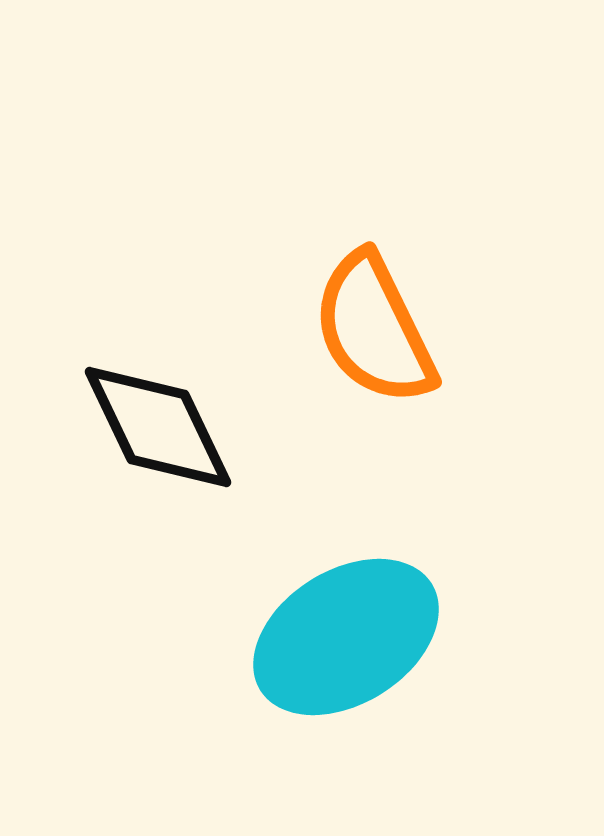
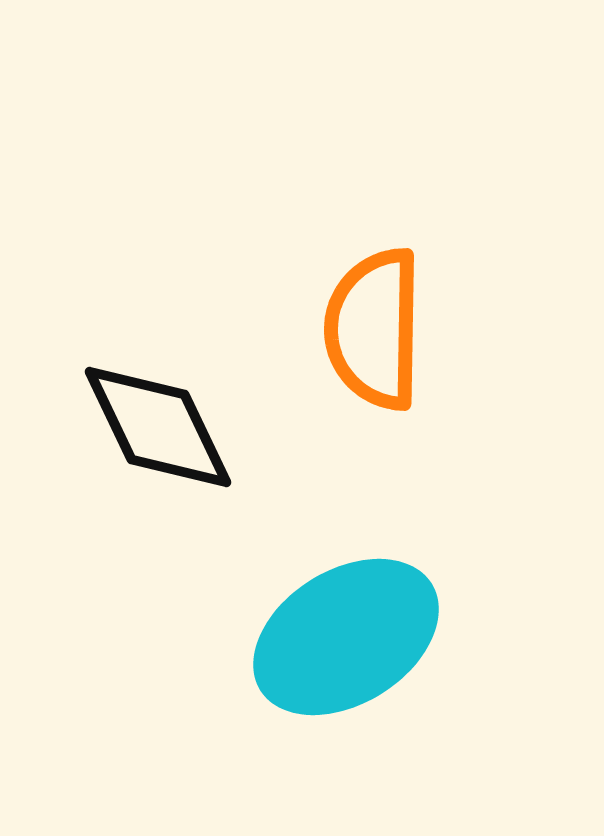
orange semicircle: rotated 27 degrees clockwise
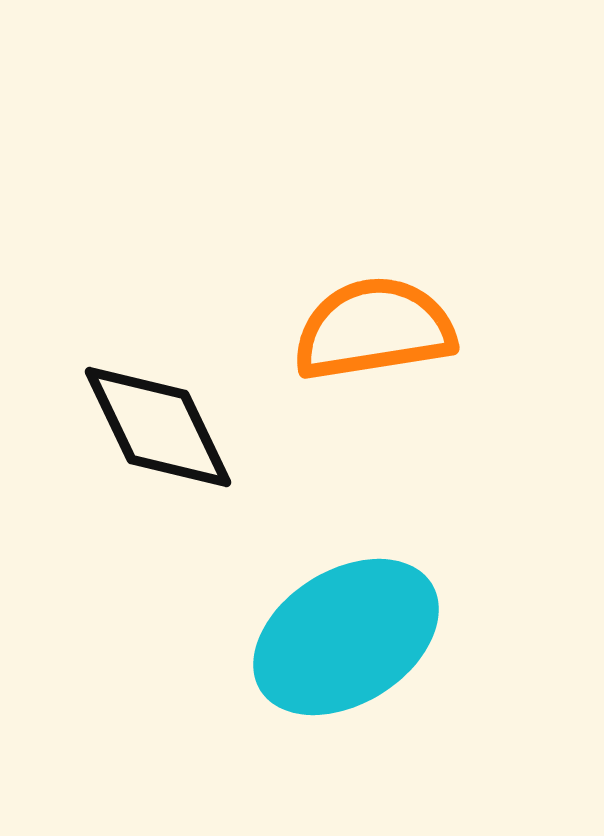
orange semicircle: rotated 80 degrees clockwise
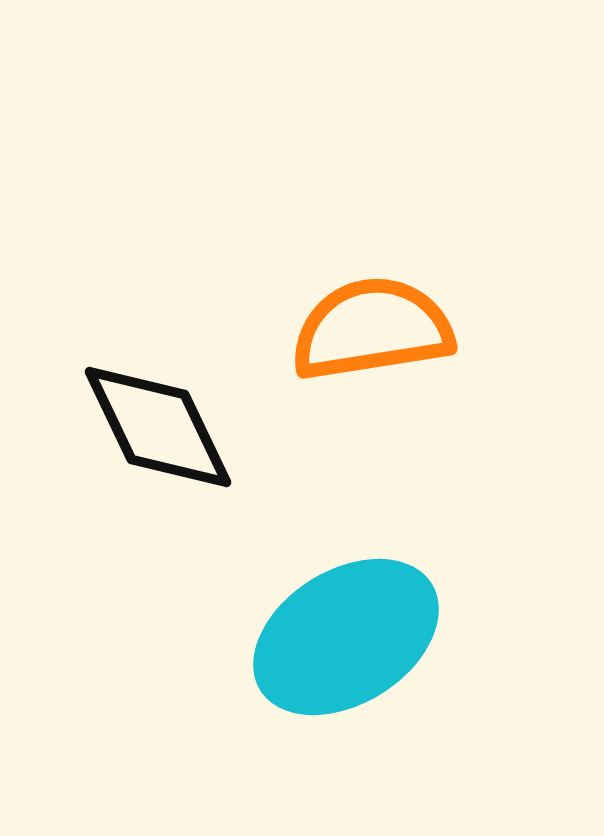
orange semicircle: moved 2 px left
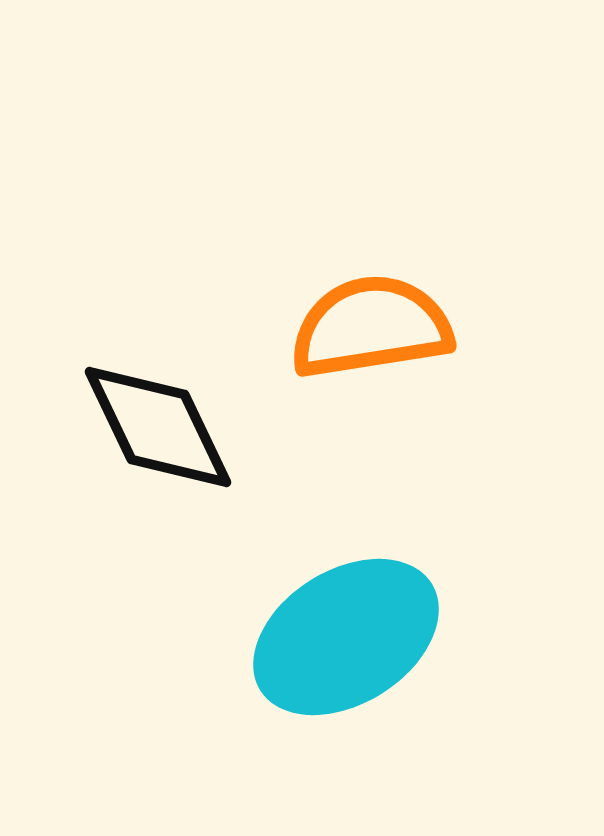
orange semicircle: moved 1 px left, 2 px up
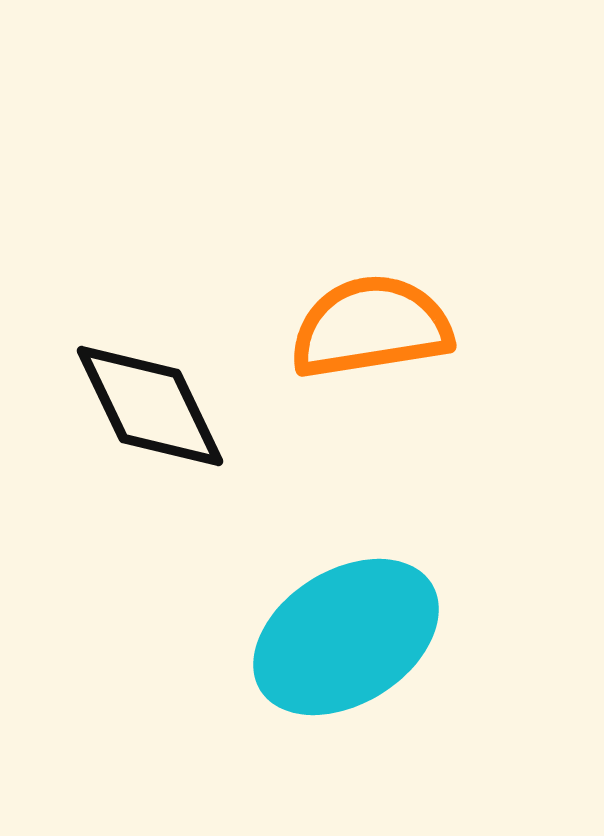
black diamond: moved 8 px left, 21 px up
